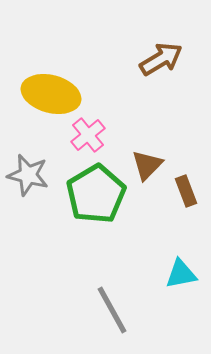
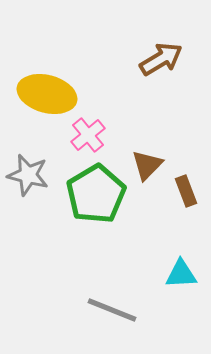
yellow ellipse: moved 4 px left
cyan triangle: rotated 8 degrees clockwise
gray line: rotated 39 degrees counterclockwise
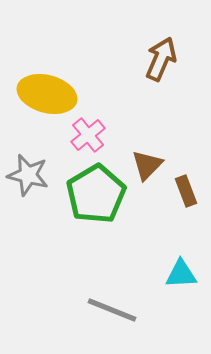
brown arrow: rotated 36 degrees counterclockwise
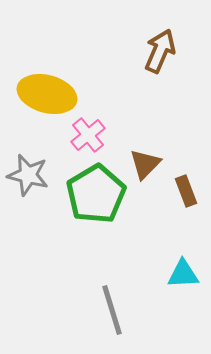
brown arrow: moved 1 px left, 8 px up
brown triangle: moved 2 px left, 1 px up
cyan triangle: moved 2 px right
gray line: rotated 51 degrees clockwise
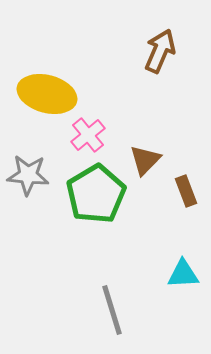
brown triangle: moved 4 px up
gray star: rotated 9 degrees counterclockwise
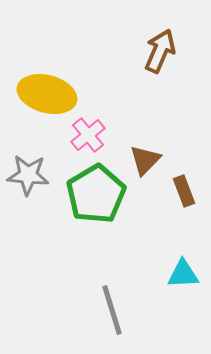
brown rectangle: moved 2 px left
